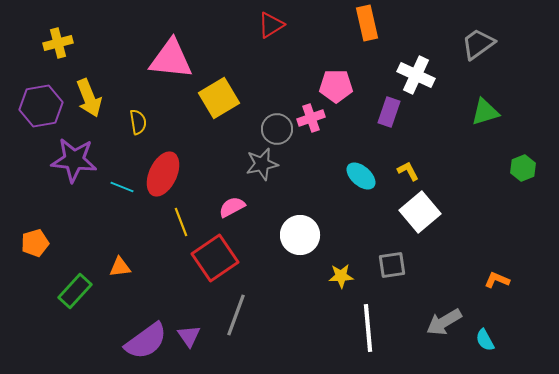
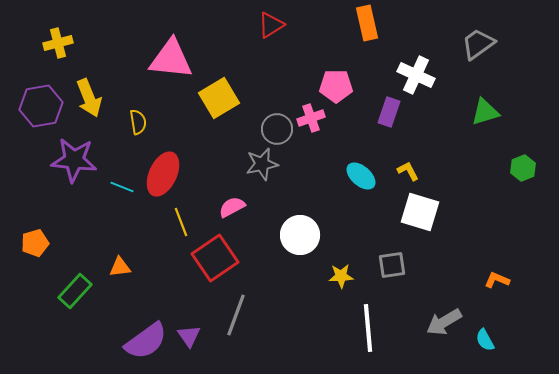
white square: rotated 33 degrees counterclockwise
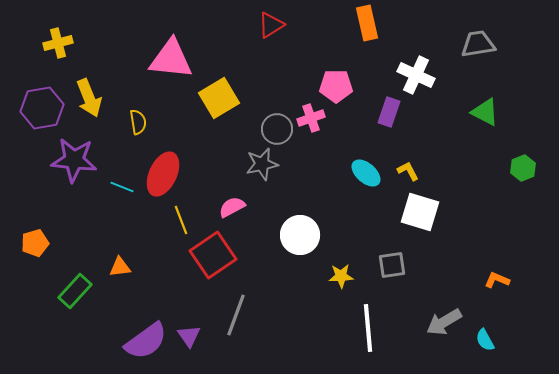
gray trapezoid: rotated 27 degrees clockwise
purple hexagon: moved 1 px right, 2 px down
green triangle: rotated 44 degrees clockwise
cyan ellipse: moved 5 px right, 3 px up
yellow line: moved 2 px up
red square: moved 2 px left, 3 px up
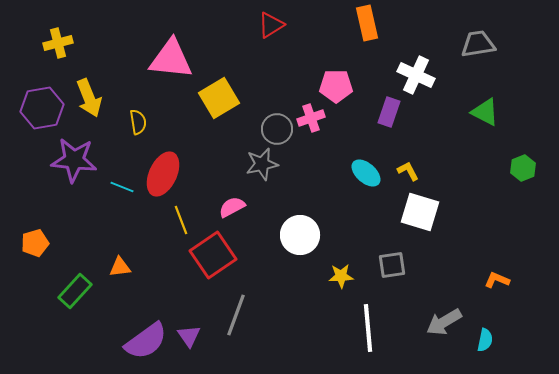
cyan semicircle: rotated 140 degrees counterclockwise
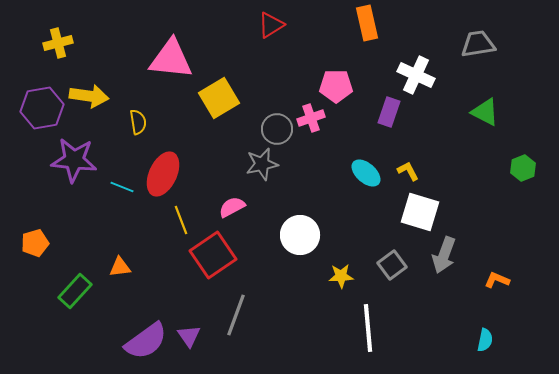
yellow arrow: moved 2 px up; rotated 60 degrees counterclockwise
gray square: rotated 28 degrees counterclockwise
gray arrow: moved 67 px up; rotated 39 degrees counterclockwise
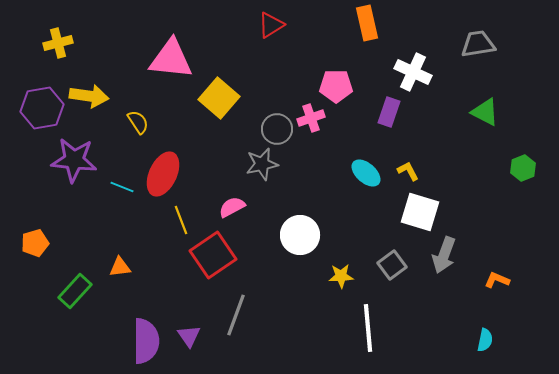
white cross: moved 3 px left, 3 px up
yellow square: rotated 18 degrees counterclockwise
yellow semicircle: rotated 25 degrees counterclockwise
purple semicircle: rotated 54 degrees counterclockwise
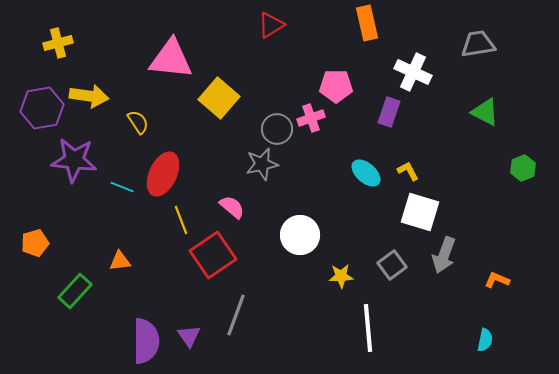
pink semicircle: rotated 68 degrees clockwise
orange triangle: moved 6 px up
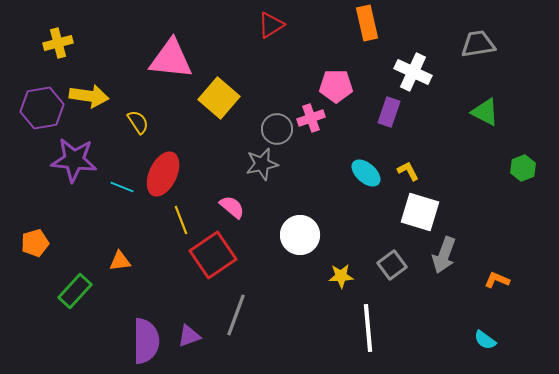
purple triangle: rotated 45 degrees clockwise
cyan semicircle: rotated 115 degrees clockwise
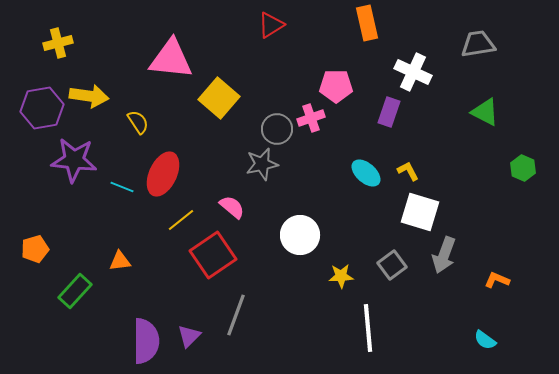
green hexagon: rotated 15 degrees counterclockwise
yellow line: rotated 72 degrees clockwise
orange pentagon: moved 6 px down
purple triangle: rotated 25 degrees counterclockwise
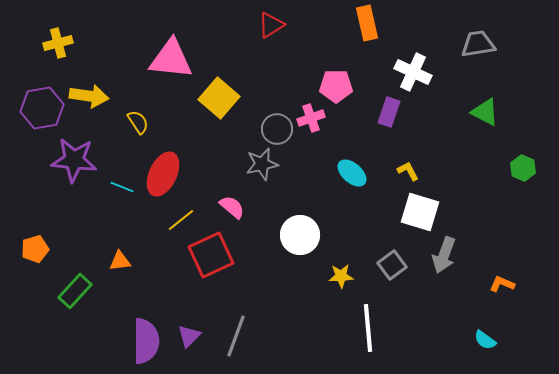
cyan ellipse: moved 14 px left
red square: moved 2 px left; rotated 9 degrees clockwise
orange L-shape: moved 5 px right, 4 px down
gray line: moved 21 px down
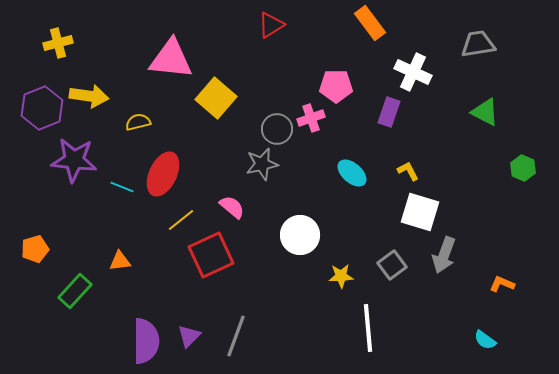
orange rectangle: moved 3 px right; rotated 24 degrees counterclockwise
yellow square: moved 3 px left
purple hexagon: rotated 12 degrees counterclockwise
yellow semicircle: rotated 70 degrees counterclockwise
